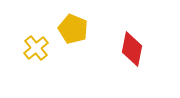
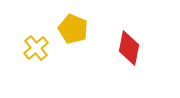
red diamond: moved 3 px left, 1 px up
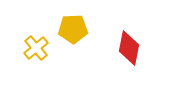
yellow pentagon: rotated 24 degrees counterclockwise
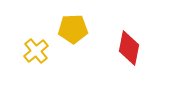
yellow cross: moved 3 px down
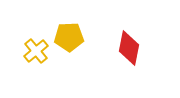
yellow pentagon: moved 4 px left, 8 px down
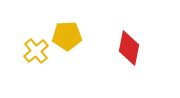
yellow pentagon: moved 2 px left, 1 px up
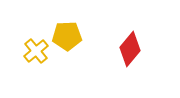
red diamond: moved 1 px right, 1 px down; rotated 28 degrees clockwise
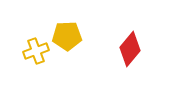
yellow cross: rotated 20 degrees clockwise
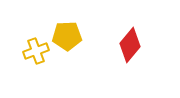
red diamond: moved 4 px up
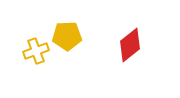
red diamond: rotated 12 degrees clockwise
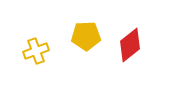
yellow pentagon: moved 19 px right
